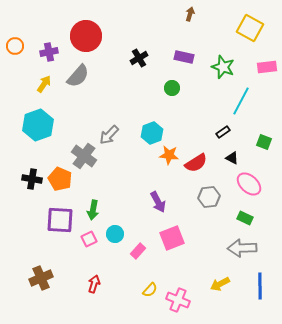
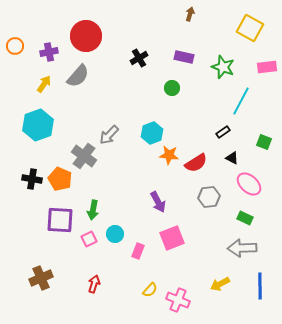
pink rectangle at (138, 251): rotated 21 degrees counterclockwise
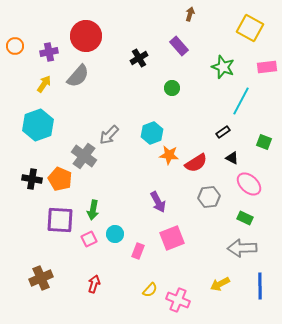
purple rectangle at (184, 57): moved 5 px left, 11 px up; rotated 36 degrees clockwise
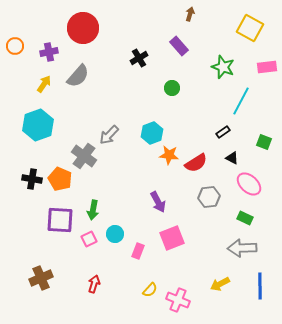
red circle at (86, 36): moved 3 px left, 8 px up
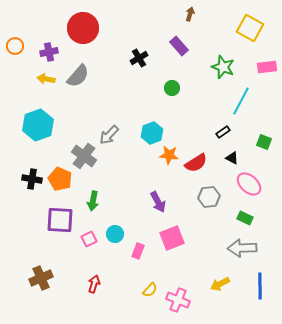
yellow arrow at (44, 84): moved 2 px right, 5 px up; rotated 114 degrees counterclockwise
green arrow at (93, 210): moved 9 px up
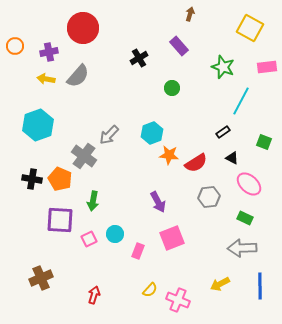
red arrow at (94, 284): moved 11 px down
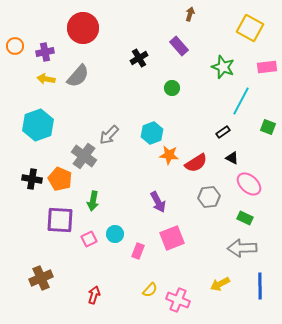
purple cross at (49, 52): moved 4 px left
green square at (264, 142): moved 4 px right, 15 px up
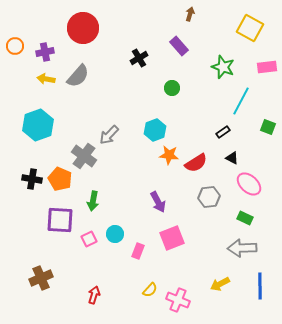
cyan hexagon at (152, 133): moved 3 px right, 3 px up
